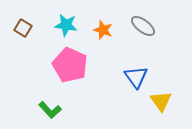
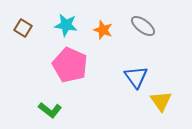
green L-shape: rotated 10 degrees counterclockwise
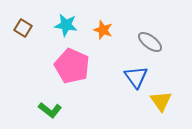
gray ellipse: moved 7 px right, 16 px down
pink pentagon: moved 2 px right, 1 px down
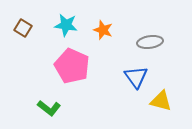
gray ellipse: rotated 45 degrees counterclockwise
yellow triangle: rotated 40 degrees counterclockwise
green L-shape: moved 1 px left, 2 px up
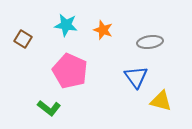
brown square: moved 11 px down
pink pentagon: moved 2 px left, 5 px down
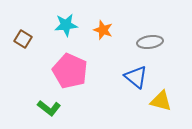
cyan star: rotated 15 degrees counterclockwise
blue triangle: rotated 15 degrees counterclockwise
